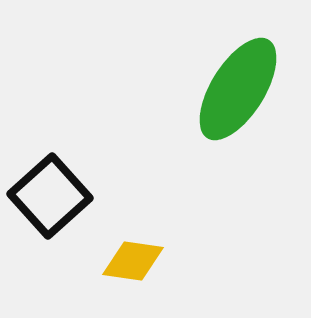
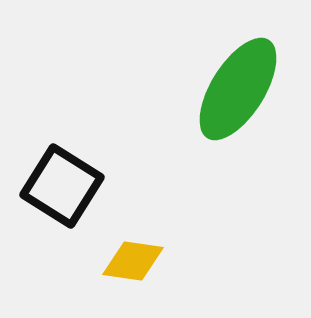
black square: moved 12 px right, 10 px up; rotated 16 degrees counterclockwise
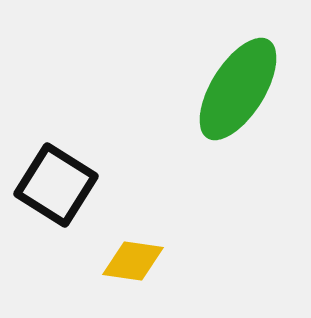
black square: moved 6 px left, 1 px up
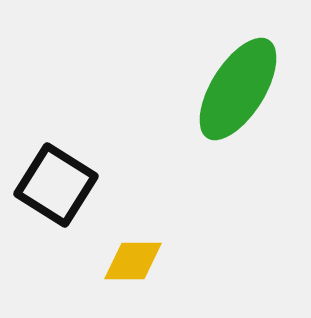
yellow diamond: rotated 8 degrees counterclockwise
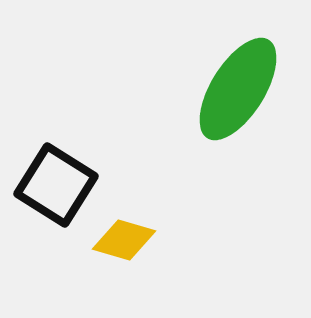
yellow diamond: moved 9 px left, 21 px up; rotated 16 degrees clockwise
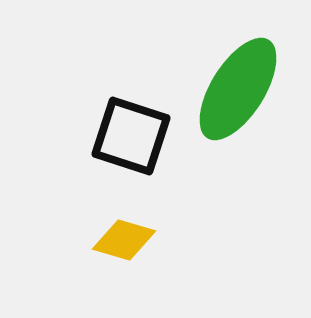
black square: moved 75 px right, 49 px up; rotated 14 degrees counterclockwise
